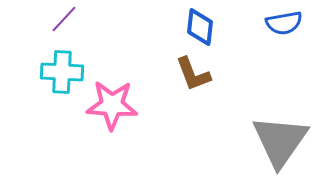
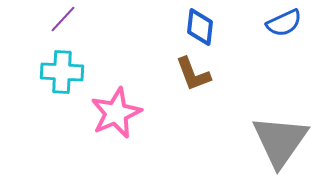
purple line: moved 1 px left
blue semicircle: rotated 15 degrees counterclockwise
pink star: moved 4 px right, 8 px down; rotated 27 degrees counterclockwise
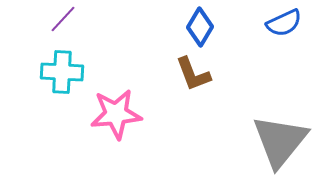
blue diamond: rotated 24 degrees clockwise
pink star: moved 1 px down; rotated 18 degrees clockwise
gray triangle: rotated 4 degrees clockwise
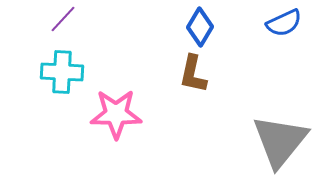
brown L-shape: rotated 33 degrees clockwise
pink star: rotated 6 degrees clockwise
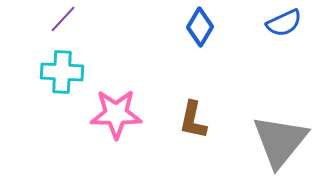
brown L-shape: moved 46 px down
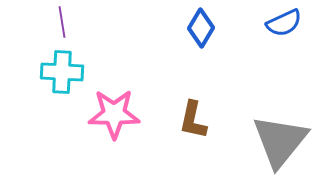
purple line: moved 1 px left, 3 px down; rotated 52 degrees counterclockwise
blue diamond: moved 1 px right, 1 px down
pink star: moved 2 px left
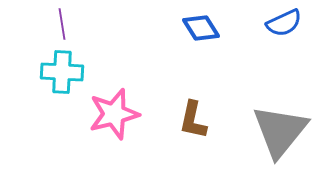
purple line: moved 2 px down
blue diamond: rotated 63 degrees counterclockwise
pink star: rotated 15 degrees counterclockwise
gray triangle: moved 10 px up
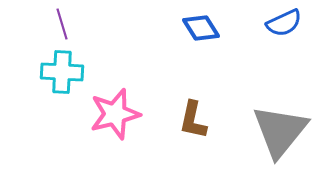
purple line: rotated 8 degrees counterclockwise
pink star: moved 1 px right
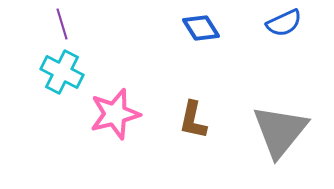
cyan cross: rotated 24 degrees clockwise
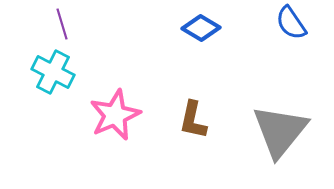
blue semicircle: moved 7 px right; rotated 81 degrees clockwise
blue diamond: rotated 27 degrees counterclockwise
cyan cross: moved 9 px left
pink star: moved 1 px down; rotated 9 degrees counterclockwise
